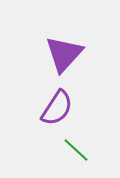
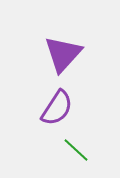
purple triangle: moved 1 px left
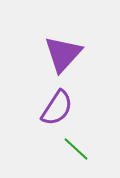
green line: moved 1 px up
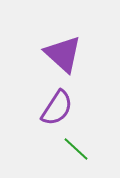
purple triangle: rotated 30 degrees counterclockwise
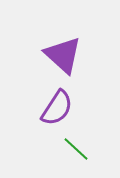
purple triangle: moved 1 px down
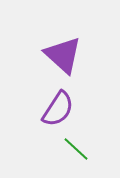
purple semicircle: moved 1 px right, 1 px down
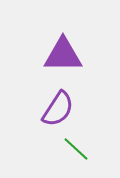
purple triangle: rotated 42 degrees counterclockwise
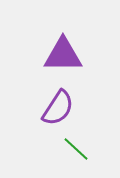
purple semicircle: moved 1 px up
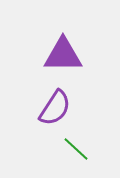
purple semicircle: moved 3 px left
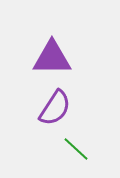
purple triangle: moved 11 px left, 3 px down
